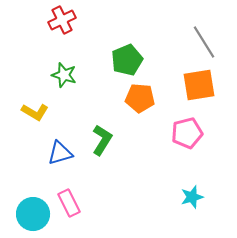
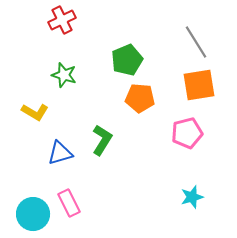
gray line: moved 8 px left
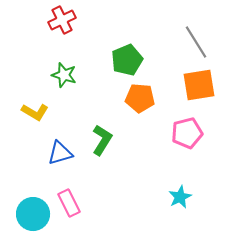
cyan star: moved 12 px left; rotated 10 degrees counterclockwise
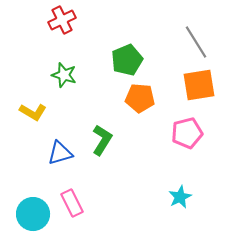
yellow L-shape: moved 2 px left
pink rectangle: moved 3 px right
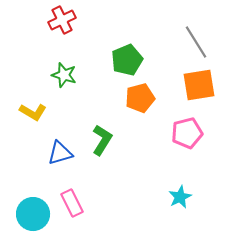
orange pentagon: rotated 20 degrees counterclockwise
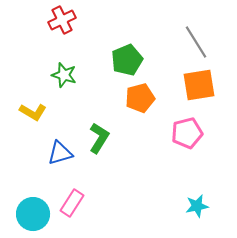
green L-shape: moved 3 px left, 2 px up
cyan star: moved 17 px right, 9 px down; rotated 15 degrees clockwise
pink rectangle: rotated 60 degrees clockwise
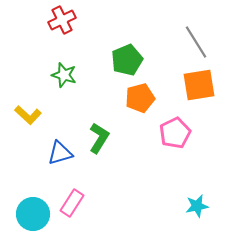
yellow L-shape: moved 5 px left, 3 px down; rotated 12 degrees clockwise
pink pentagon: moved 12 px left; rotated 12 degrees counterclockwise
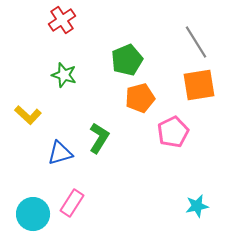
red cross: rotated 8 degrees counterclockwise
pink pentagon: moved 2 px left, 1 px up
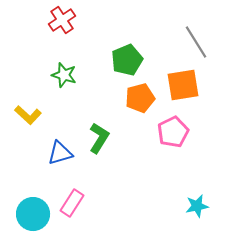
orange square: moved 16 px left
